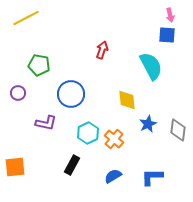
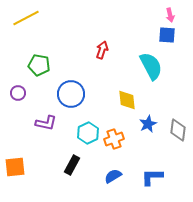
orange cross: rotated 30 degrees clockwise
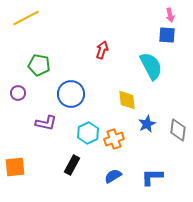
blue star: moved 1 px left
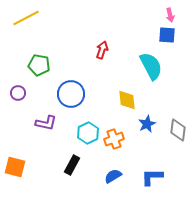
orange square: rotated 20 degrees clockwise
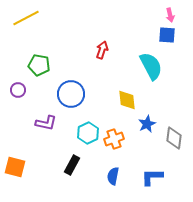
purple circle: moved 3 px up
gray diamond: moved 4 px left, 8 px down
blue semicircle: rotated 48 degrees counterclockwise
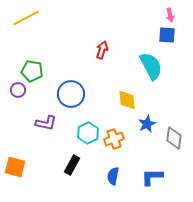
green pentagon: moved 7 px left, 6 px down
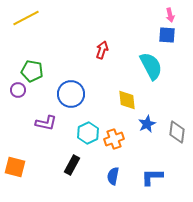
gray diamond: moved 3 px right, 6 px up
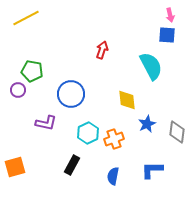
orange square: rotated 30 degrees counterclockwise
blue L-shape: moved 7 px up
